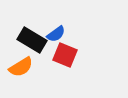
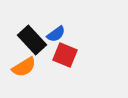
black rectangle: rotated 16 degrees clockwise
orange semicircle: moved 3 px right
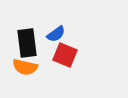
black rectangle: moved 5 px left, 3 px down; rotated 36 degrees clockwise
orange semicircle: moved 1 px right; rotated 45 degrees clockwise
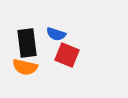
blue semicircle: rotated 54 degrees clockwise
red square: moved 2 px right
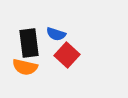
black rectangle: moved 2 px right
red square: rotated 20 degrees clockwise
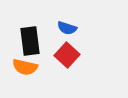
blue semicircle: moved 11 px right, 6 px up
black rectangle: moved 1 px right, 2 px up
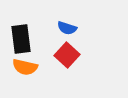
black rectangle: moved 9 px left, 2 px up
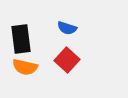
red square: moved 5 px down
